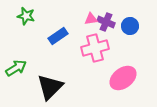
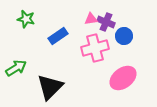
green star: moved 3 px down
blue circle: moved 6 px left, 10 px down
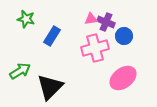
blue rectangle: moved 6 px left; rotated 24 degrees counterclockwise
green arrow: moved 4 px right, 3 px down
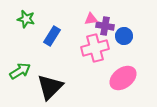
purple cross: moved 1 px left, 4 px down; rotated 12 degrees counterclockwise
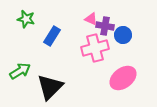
pink triangle: rotated 32 degrees clockwise
blue circle: moved 1 px left, 1 px up
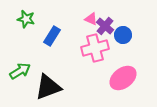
purple cross: rotated 30 degrees clockwise
black triangle: moved 2 px left; rotated 24 degrees clockwise
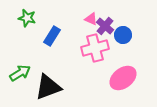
green star: moved 1 px right, 1 px up
green arrow: moved 2 px down
